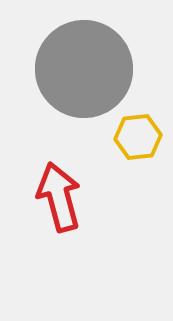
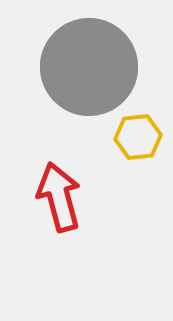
gray circle: moved 5 px right, 2 px up
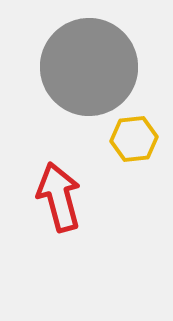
yellow hexagon: moved 4 px left, 2 px down
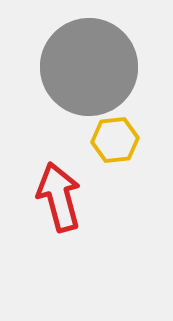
yellow hexagon: moved 19 px left, 1 px down
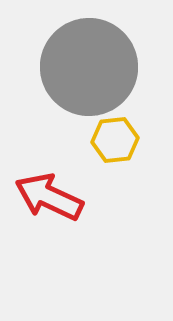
red arrow: moved 10 px left; rotated 50 degrees counterclockwise
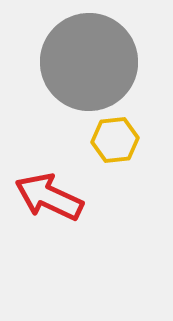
gray circle: moved 5 px up
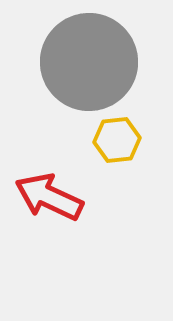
yellow hexagon: moved 2 px right
